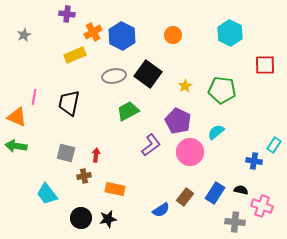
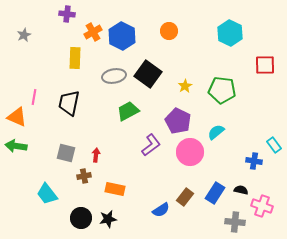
orange circle: moved 4 px left, 4 px up
yellow rectangle: moved 3 px down; rotated 65 degrees counterclockwise
cyan rectangle: rotated 70 degrees counterclockwise
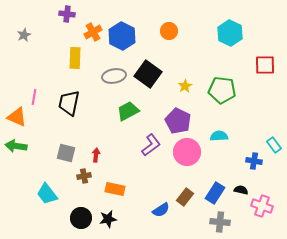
cyan semicircle: moved 3 px right, 4 px down; rotated 36 degrees clockwise
pink circle: moved 3 px left
gray cross: moved 15 px left
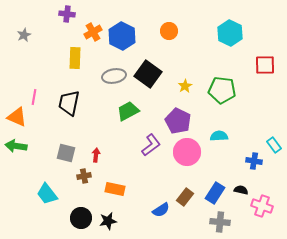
black star: moved 2 px down
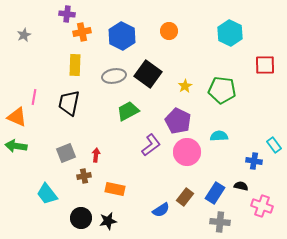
orange cross: moved 11 px left; rotated 18 degrees clockwise
yellow rectangle: moved 7 px down
gray square: rotated 36 degrees counterclockwise
black semicircle: moved 4 px up
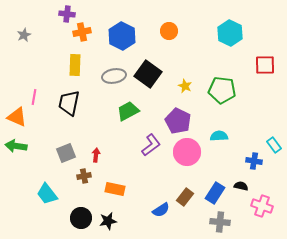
yellow star: rotated 16 degrees counterclockwise
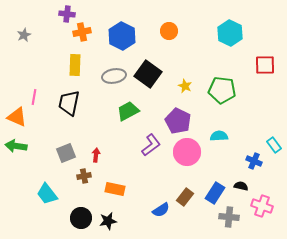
blue cross: rotated 14 degrees clockwise
gray cross: moved 9 px right, 5 px up
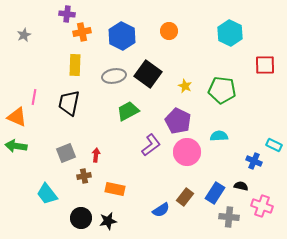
cyan rectangle: rotated 28 degrees counterclockwise
